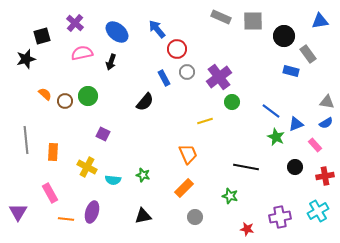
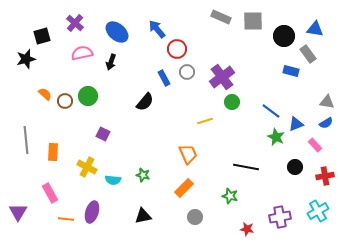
blue triangle at (320, 21): moved 5 px left, 8 px down; rotated 18 degrees clockwise
purple cross at (219, 77): moved 3 px right
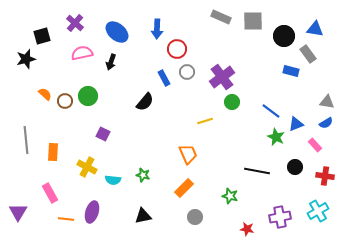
blue arrow at (157, 29): rotated 138 degrees counterclockwise
black line at (246, 167): moved 11 px right, 4 px down
red cross at (325, 176): rotated 18 degrees clockwise
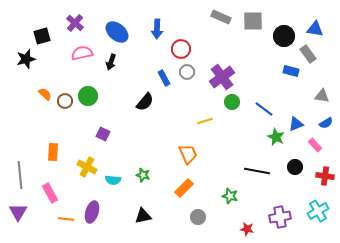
red circle at (177, 49): moved 4 px right
gray triangle at (327, 102): moved 5 px left, 6 px up
blue line at (271, 111): moved 7 px left, 2 px up
gray line at (26, 140): moved 6 px left, 35 px down
gray circle at (195, 217): moved 3 px right
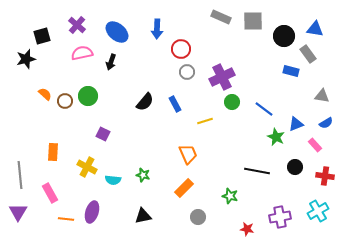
purple cross at (75, 23): moved 2 px right, 2 px down
purple cross at (222, 77): rotated 10 degrees clockwise
blue rectangle at (164, 78): moved 11 px right, 26 px down
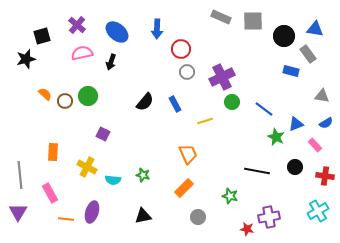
purple cross at (280, 217): moved 11 px left
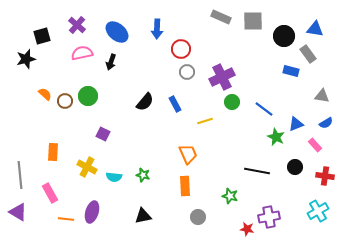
cyan semicircle at (113, 180): moved 1 px right, 3 px up
orange rectangle at (184, 188): moved 1 px right, 2 px up; rotated 48 degrees counterclockwise
purple triangle at (18, 212): rotated 30 degrees counterclockwise
